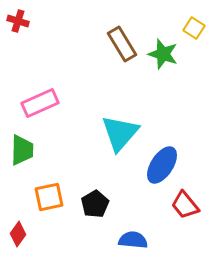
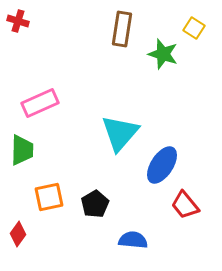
brown rectangle: moved 15 px up; rotated 40 degrees clockwise
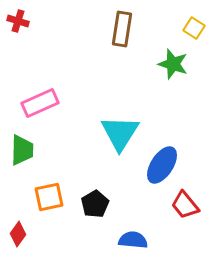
green star: moved 10 px right, 10 px down
cyan triangle: rotated 9 degrees counterclockwise
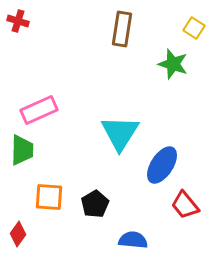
pink rectangle: moved 1 px left, 7 px down
orange square: rotated 16 degrees clockwise
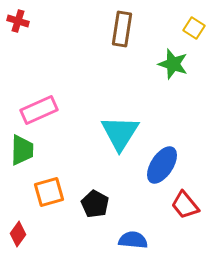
orange square: moved 5 px up; rotated 20 degrees counterclockwise
black pentagon: rotated 12 degrees counterclockwise
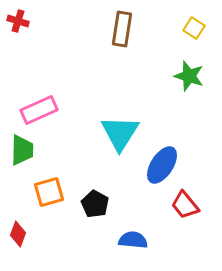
green star: moved 16 px right, 12 px down
red diamond: rotated 15 degrees counterclockwise
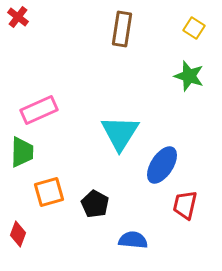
red cross: moved 4 px up; rotated 20 degrees clockwise
green trapezoid: moved 2 px down
red trapezoid: rotated 52 degrees clockwise
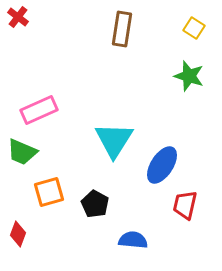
cyan triangle: moved 6 px left, 7 px down
green trapezoid: rotated 112 degrees clockwise
